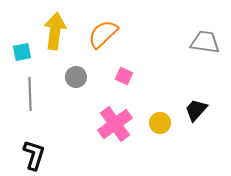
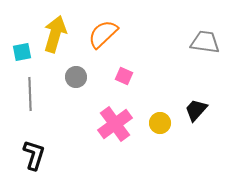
yellow arrow: moved 3 px down; rotated 9 degrees clockwise
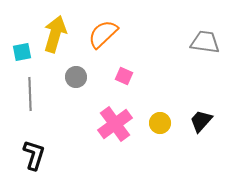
black trapezoid: moved 5 px right, 11 px down
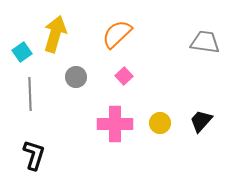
orange semicircle: moved 14 px right
cyan square: rotated 24 degrees counterclockwise
pink square: rotated 24 degrees clockwise
pink cross: rotated 36 degrees clockwise
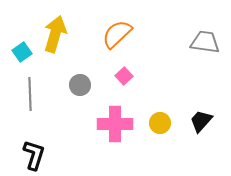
gray circle: moved 4 px right, 8 px down
